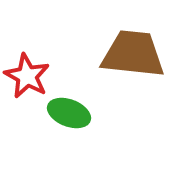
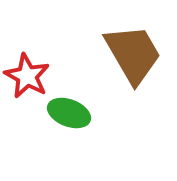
brown trapezoid: rotated 54 degrees clockwise
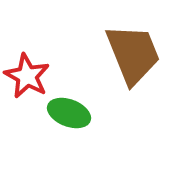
brown trapezoid: rotated 8 degrees clockwise
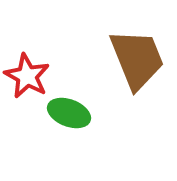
brown trapezoid: moved 4 px right, 5 px down
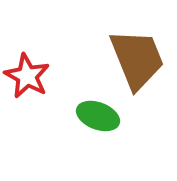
green ellipse: moved 29 px right, 3 px down
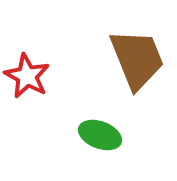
green ellipse: moved 2 px right, 19 px down
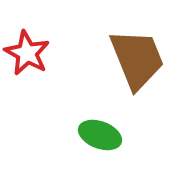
red star: moved 23 px up
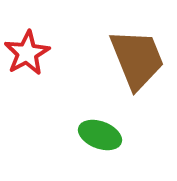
red star: rotated 15 degrees clockwise
